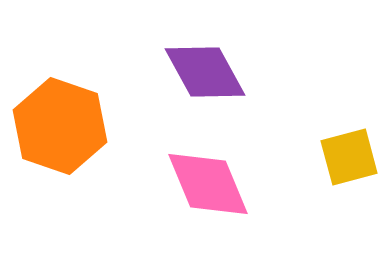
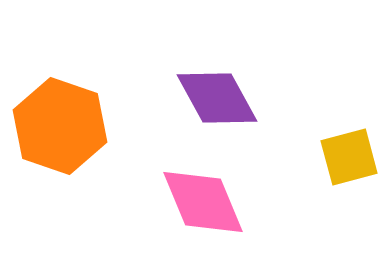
purple diamond: moved 12 px right, 26 px down
pink diamond: moved 5 px left, 18 px down
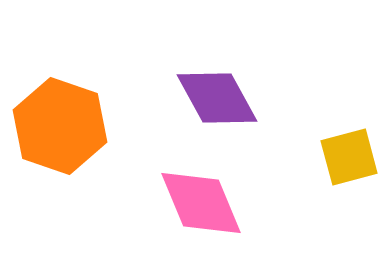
pink diamond: moved 2 px left, 1 px down
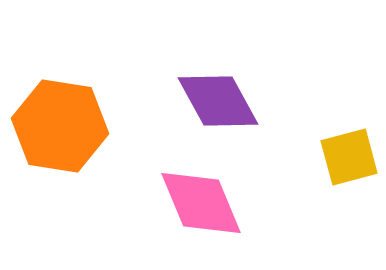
purple diamond: moved 1 px right, 3 px down
orange hexagon: rotated 10 degrees counterclockwise
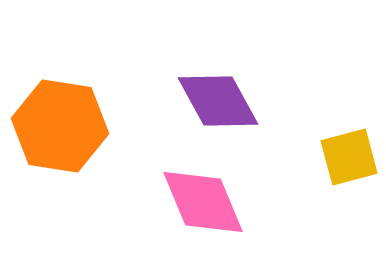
pink diamond: moved 2 px right, 1 px up
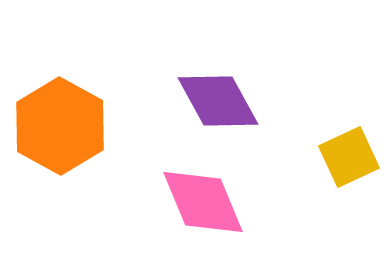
orange hexagon: rotated 20 degrees clockwise
yellow square: rotated 10 degrees counterclockwise
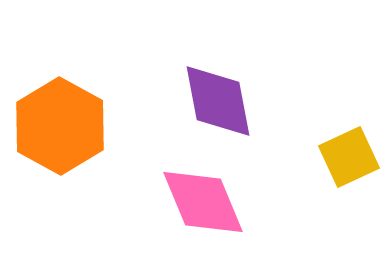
purple diamond: rotated 18 degrees clockwise
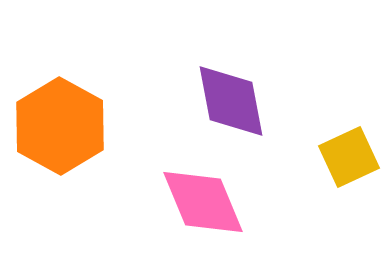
purple diamond: moved 13 px right
